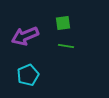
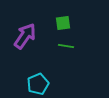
purple arrow: rotated 148 degrees clockwise
cyan pentagon: moved 10 px right, 9 px down
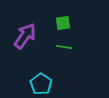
green line: moved 2 px left, 1 px down
cyan pentagon: moved 3 px right; rotated 15 degrees counterclockwise
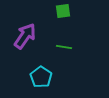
green square: moved 12 px up
cyan pentagon: moved 7 px up
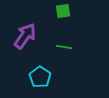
cyan pentagon: moved 1 px left
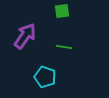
green square: moved 1 px left
cyan pentagon: moved 5 px right; rotated 15 degrees counterclockwise
